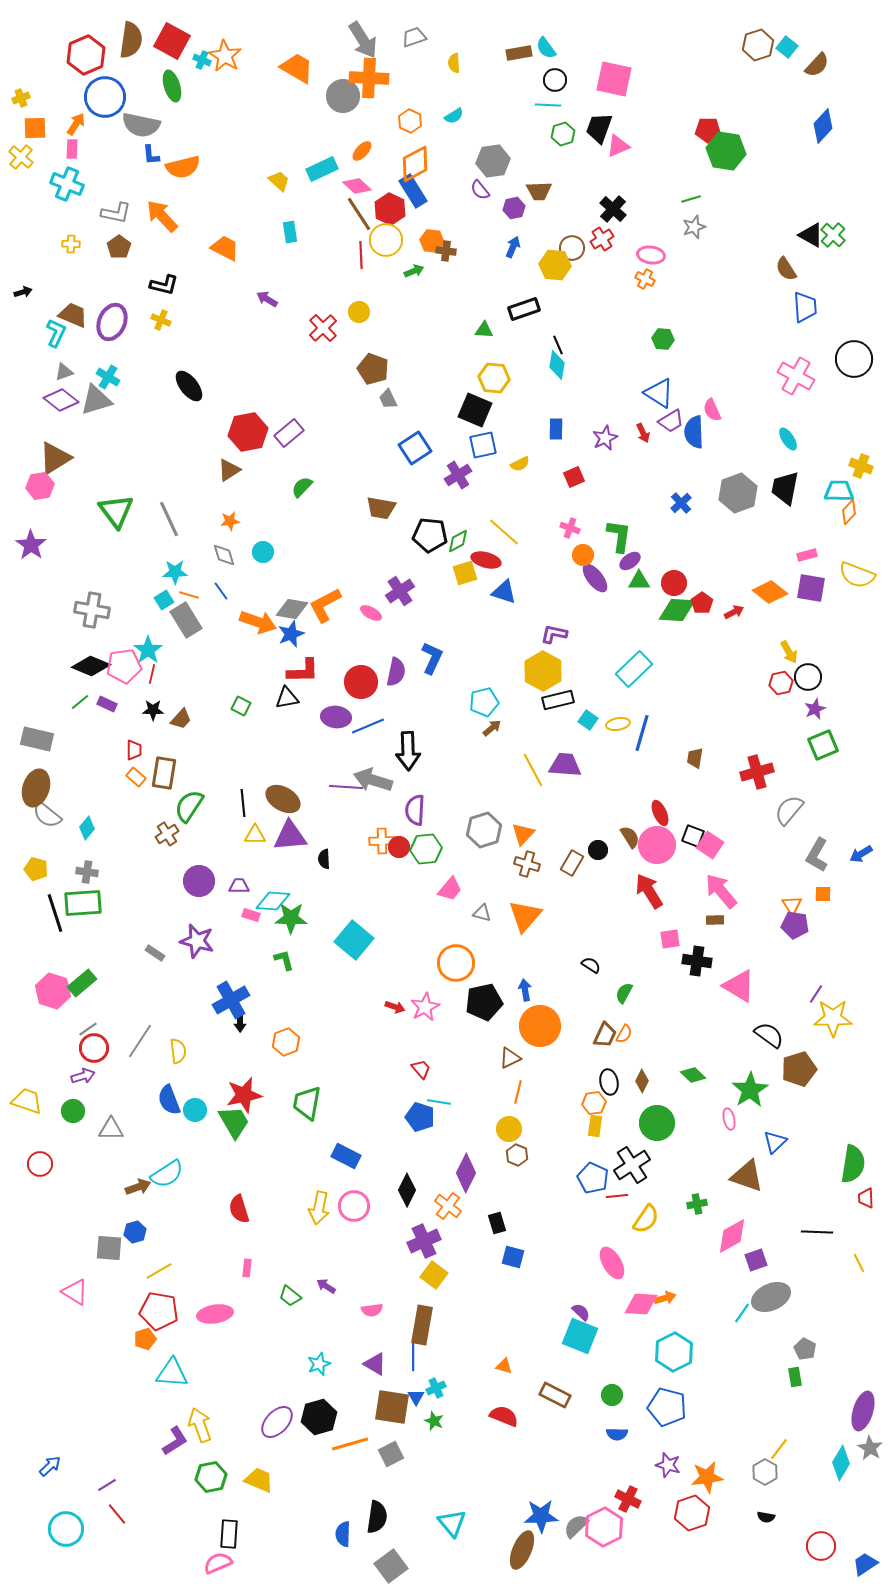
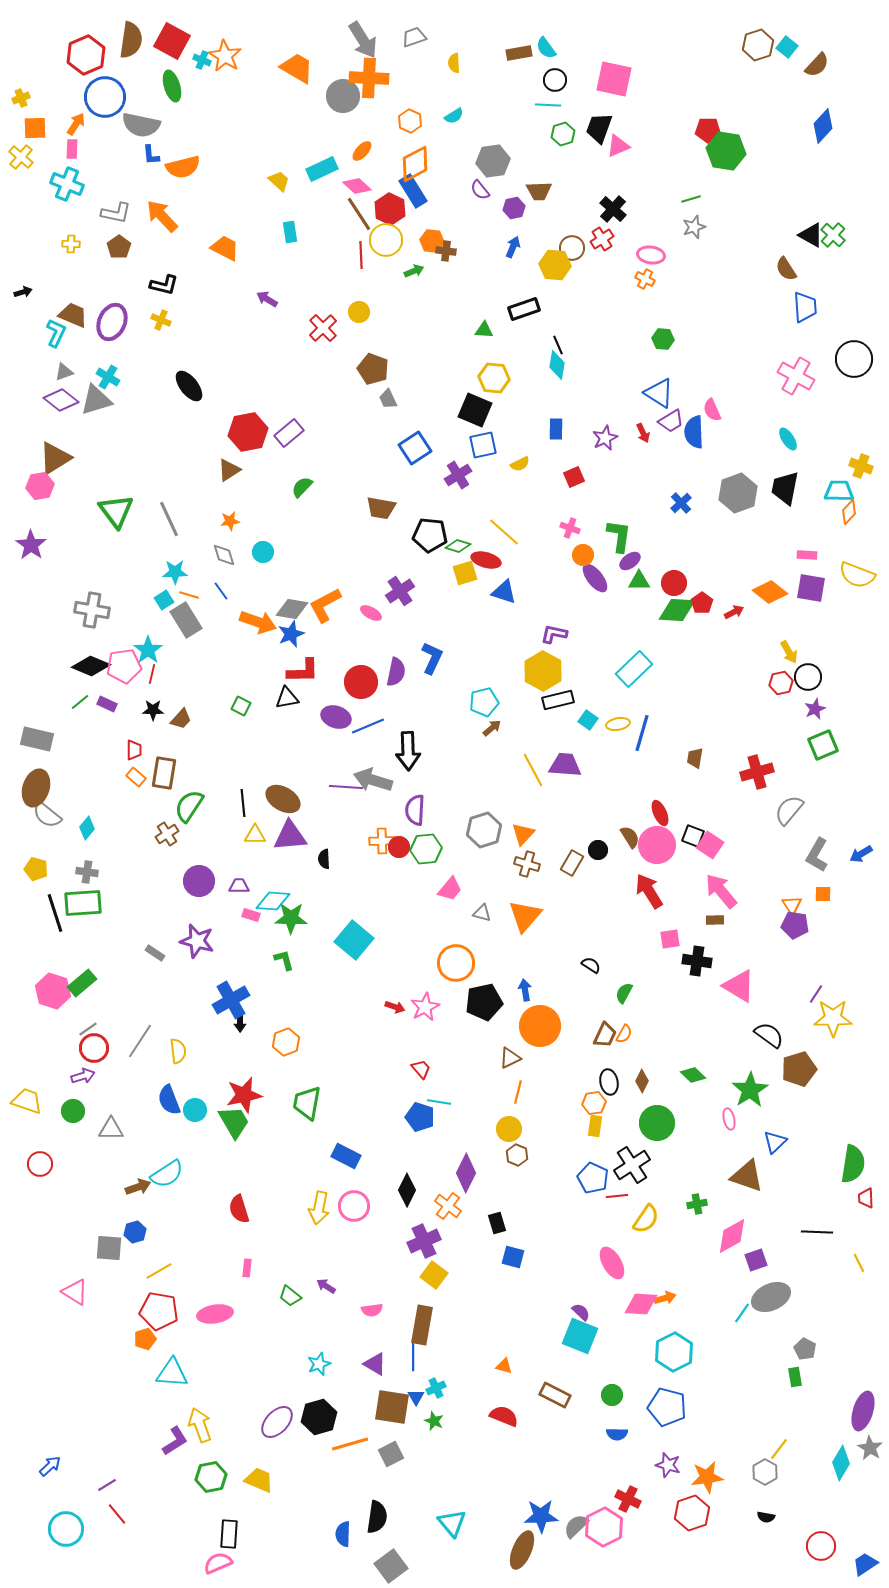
green diamond at (458, 541): moved 5 px down; rotated 45 degrees clockwise
pink rectangle at (807, 555): rotated 18 degrees clockwise
purple ellipse at (336, 717): rotated 12 degrees clockwise
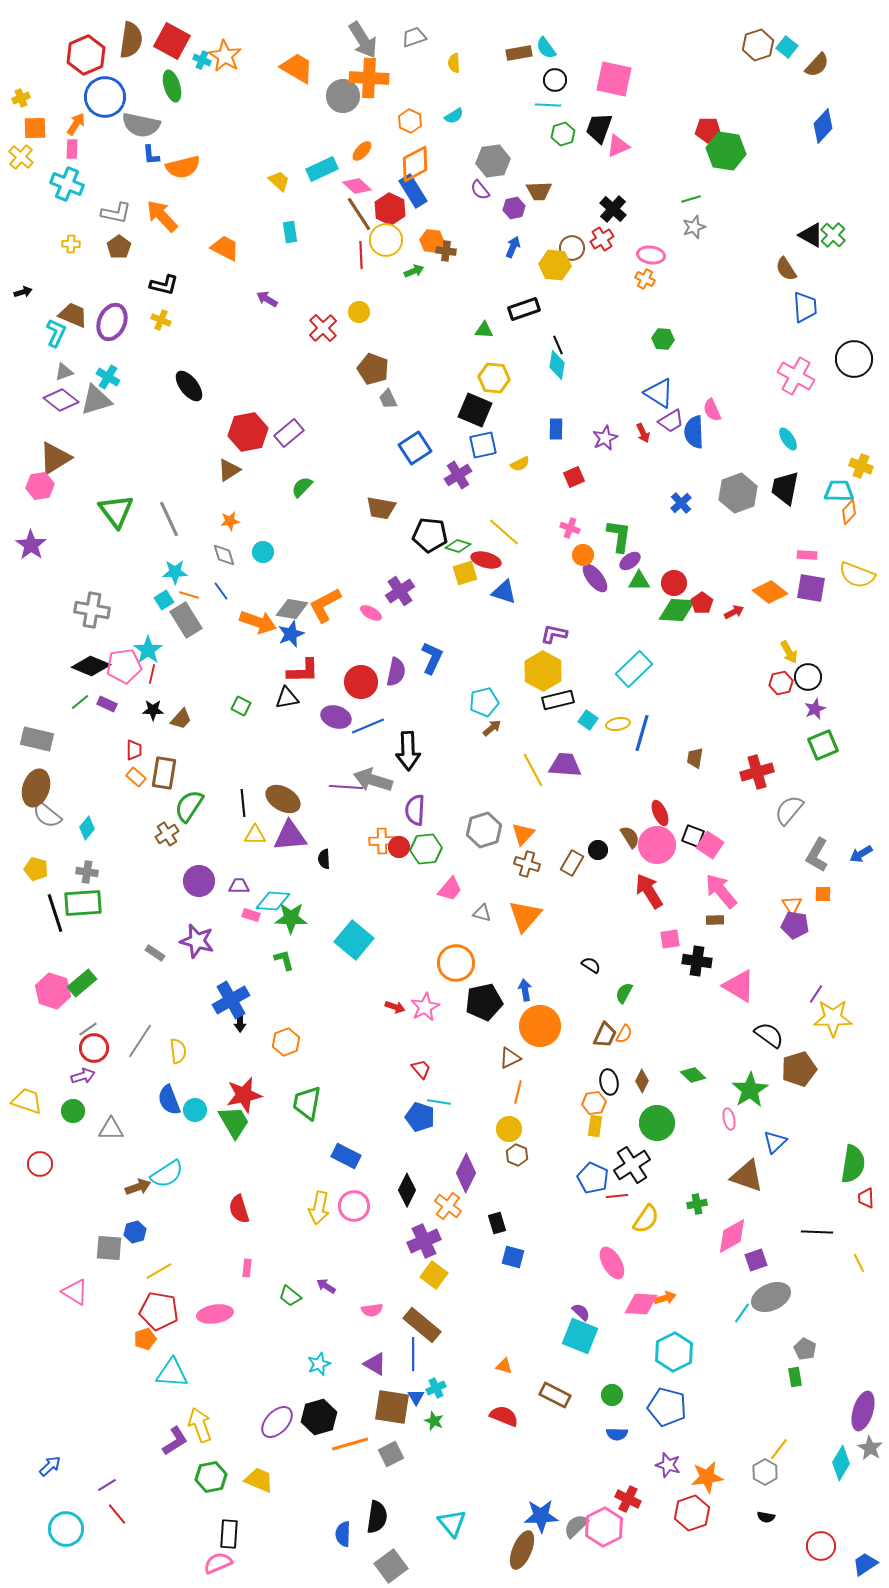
brown rectangle at (422, 1325): rotated 60 degrees counterclockwise
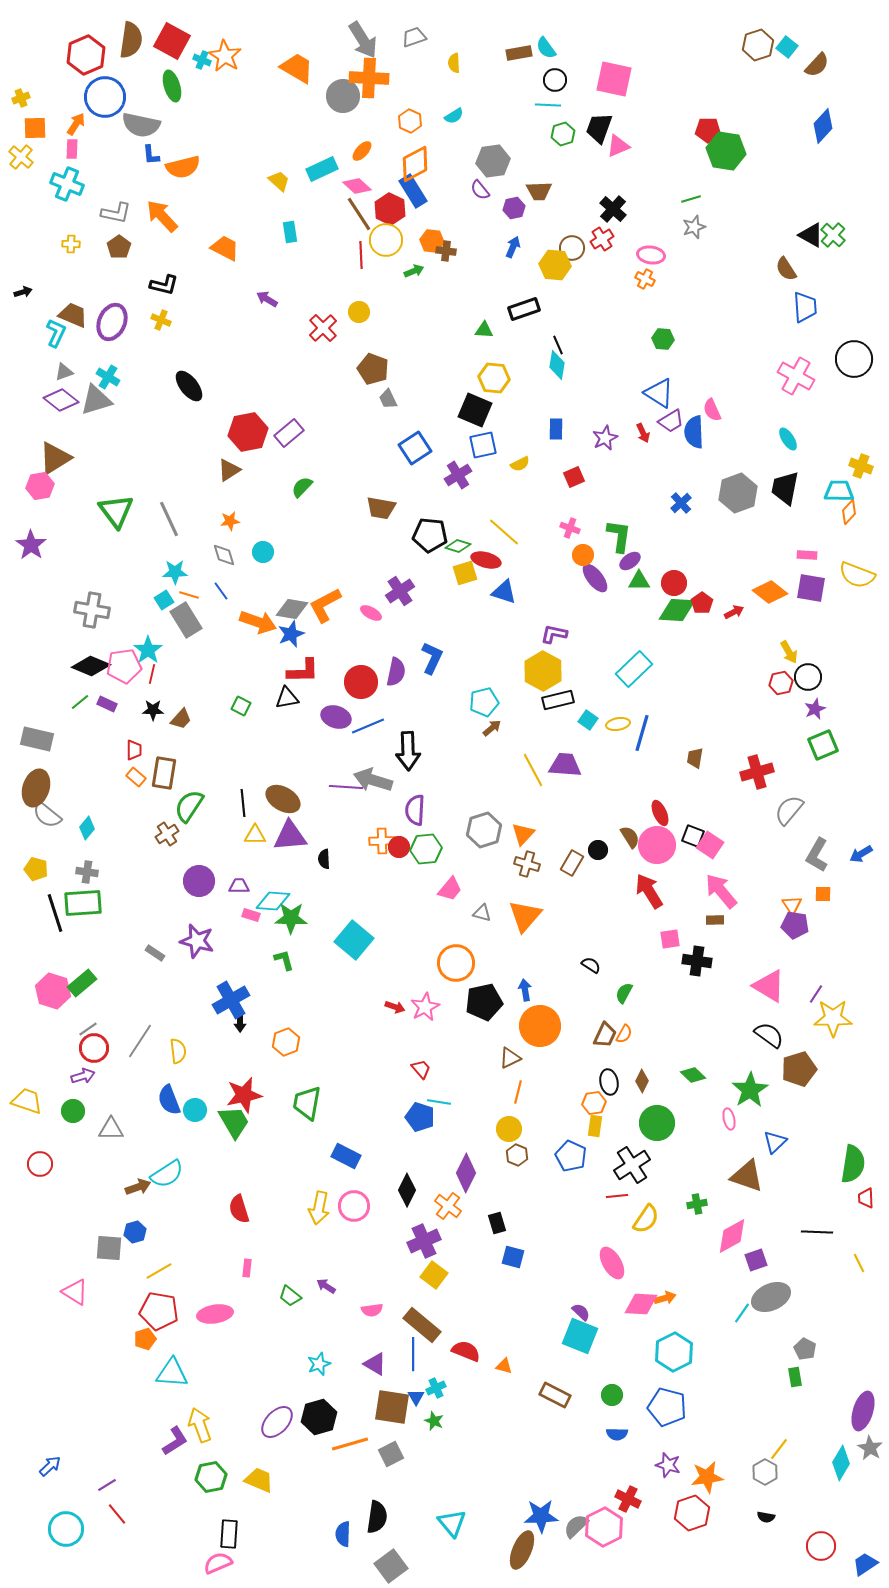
pink triangle at (739, 986): moved 30 px right
blue pentagon at (593, 1178): moved 22 px left, 22 px up
red semicircle at (504, 1416): moved 38 px left, 65 px up
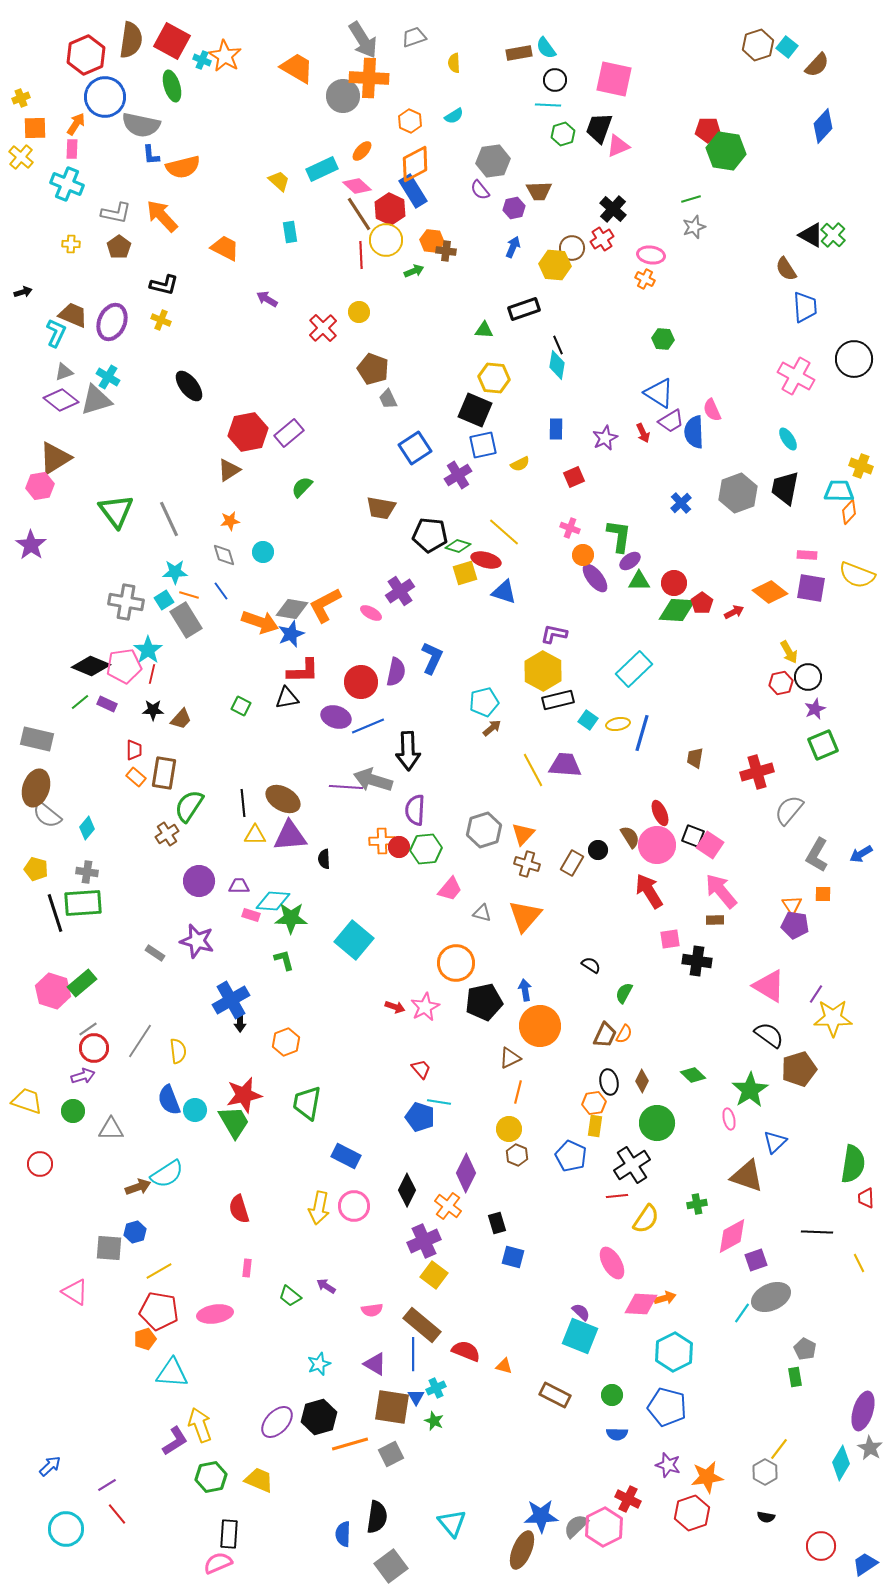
gray cross at (92, 610): moved 34 px right, 8 px up
orange arrow at (258, 622): moved 2 px right
